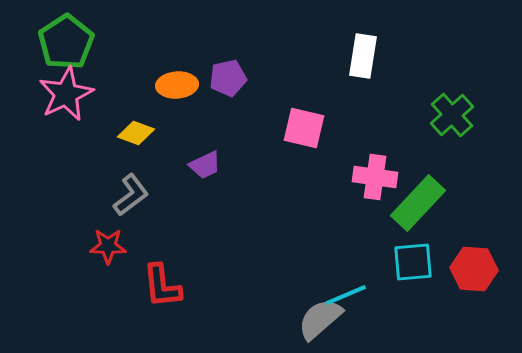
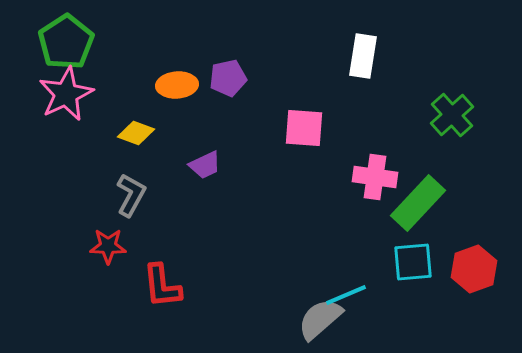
pink square: rotated 9 degrees counterclockwise
gray L-shape: rotated 24 degrees counterclockwise
red hexagon: rotated 24 degrees counterclockwise
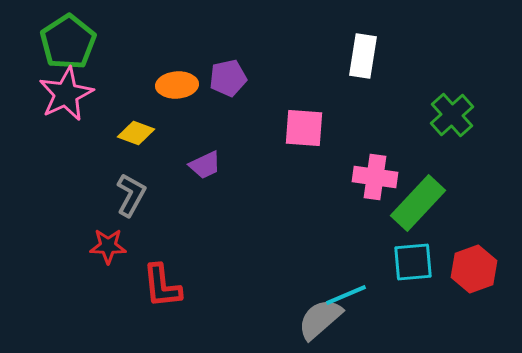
green pentagon: moved 2 px right
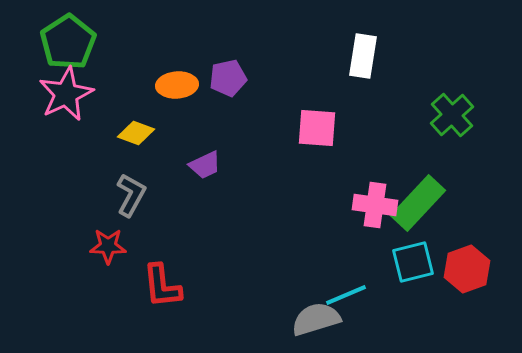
pink square: moved 13 px right
pink cross: moved 28 px down
cyan square: rotated 9 degrees counterclockwise
red hexagon: moved 7 px left
gray semicircle: moved 4 px left; rotated 24 degrees clockwise
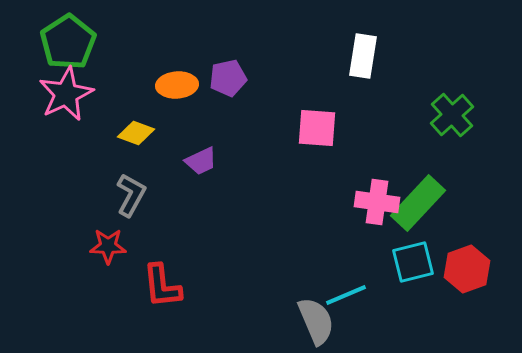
purple trapezoid: moved 4 px left, 4 px up
pink cross: moved 2 px right, 3 px up
gray semicircle: moved 2 px down; rotated 84 degrees clockwise
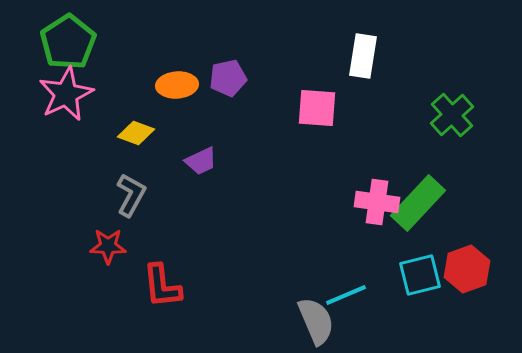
pink square: moved 20 px up
cyan square: moved 7 px right, 13 px down
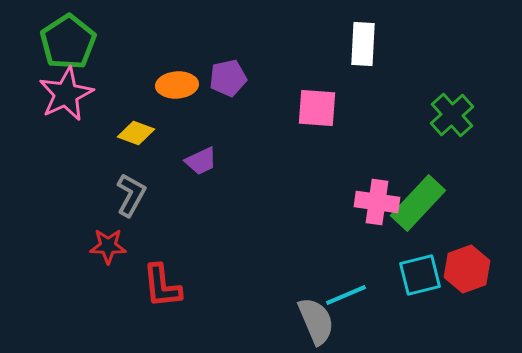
white rectangle: moved 12 px up; rotated 6 degrees counterclockwise
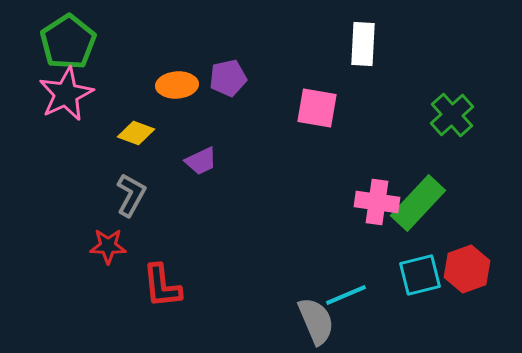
pink square: rotated 6 degrees clockwise
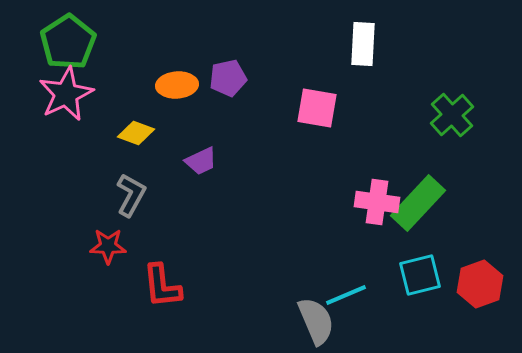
red hexagon: moved 13 px right, 15 px down
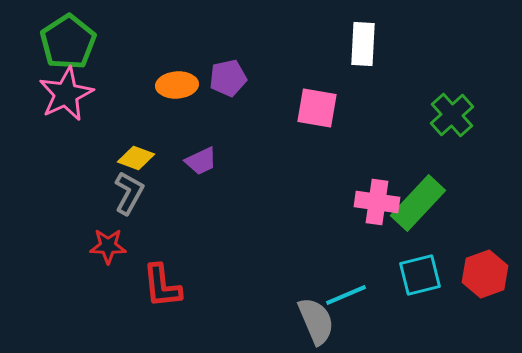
yellow diamond: moved 25 px down
gray L-shape: moved 2 px left, 2 px up
red hexagon: moved 5 px right, 10 px up
